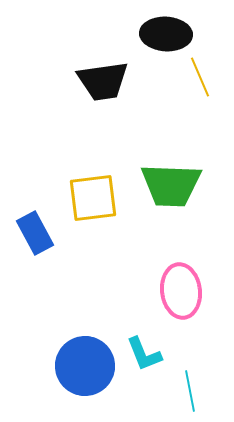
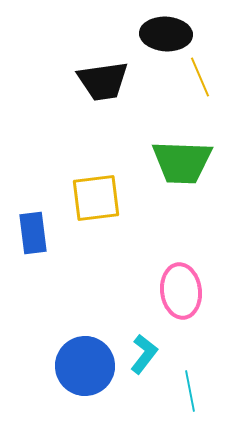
green trapezoid: moved 11 px right, 23 px up
yellow square: moved 3 px right
blue rectangle: moved 2 px left; rotated 21 degrees clockwise
cyan L-shape: rotated 120 degrees counterclockwise
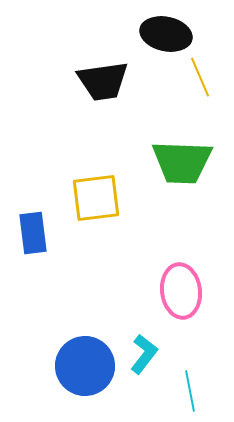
black ellipse: rotated 9 degrees clockwise
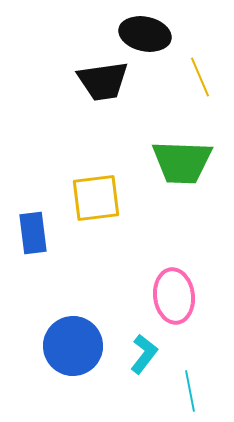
black ellipse: moved 21 px left
pink ellipse: moved 7 px left, 5 px down
blue circle: moved 12 px left, 20 px up
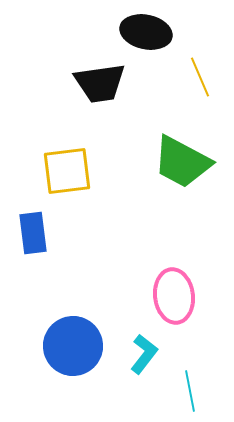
black ellipse: moved 1 px right, 2 px up
black trapezoid: moved 3 px left, 2 px down
green trapezoid: rotated 26 degrees clockwise
yellow square: moved 29 px left, 27 px up
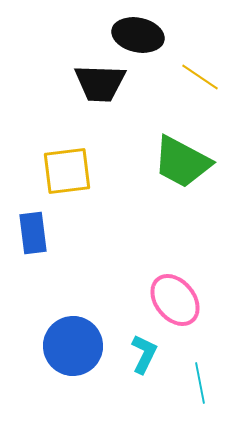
black ellipse: moved 8 px left, 3 px down
yellow line: rotated 33 degrees counterclockwise
black trapezoid: rotated 10 degrees clockwise
pink ellipse: moved 1 px right, 4 px down; rotated 32 degrees counterclockwise
cyan L-shape: rotated 12 degrees counterclockwise
cyan line: moved 10 px right, 8 px up
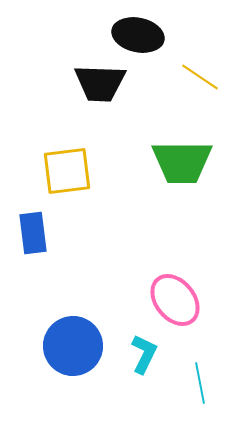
green trapezoid: rotated 28 degrees counterclockwise
